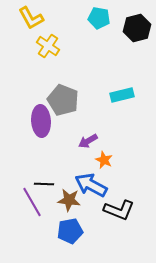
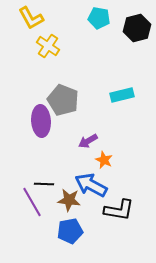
black L-shape: rotated 12 degrees counterclockwise
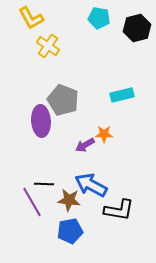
purple arrow: moved 3 px left, 4 px down
orange star: moved 26 px up; rotated 24 degrees counterclockwise
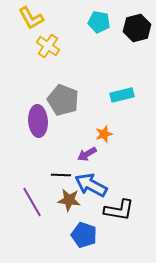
cyan pentagon: moved 4 px down
purple ellipse: moved 3 px left
orange star: rotated 18 degrees counterclockwise
purple arrow: moved 2 px right, 9 px down
black line: moved 17 px right, 9 px up
blue pentagon: moved 14 px right, 4 px down; rotated 30 degrees clockwise
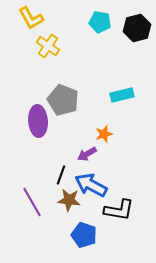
cyan pentagon: moved 1 px right
black line: rotated 72 degrees counterclockwise
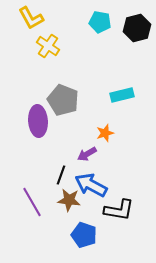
orange star: moved 1 px right, 1 px up
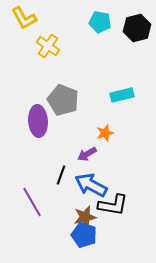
yellow L-shape: moved 7 px left
brown star: moved 16 px right, 17 px down; rotated 20 degrees counterclockwise
black L-shape: moved 6 px left, 5 px up
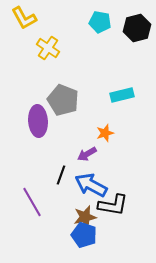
yellow cross: moved 2 px down
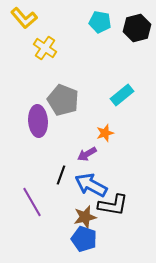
yellow L-shape: rotated 12 degrees counterclockwise
yellow cross: moved 3 px left
cyan rectangle: rotated 25 degrees counterclockwise
blue pentagon: moved 4 px down
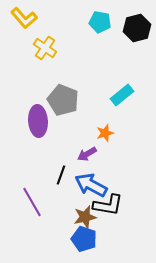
black L-shape: moved 5 px left
